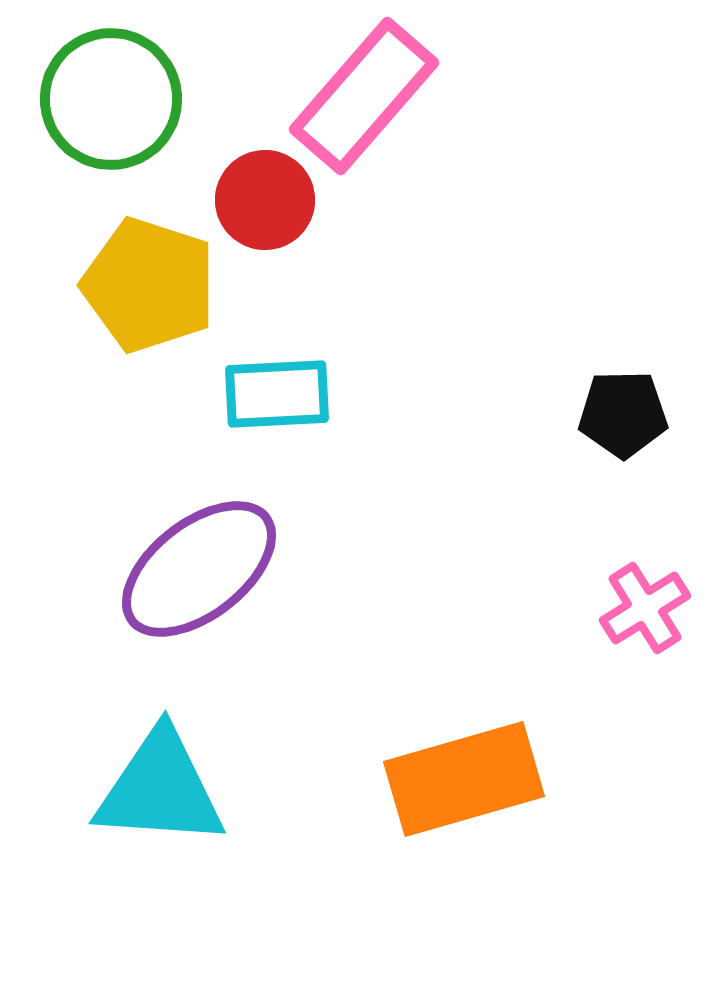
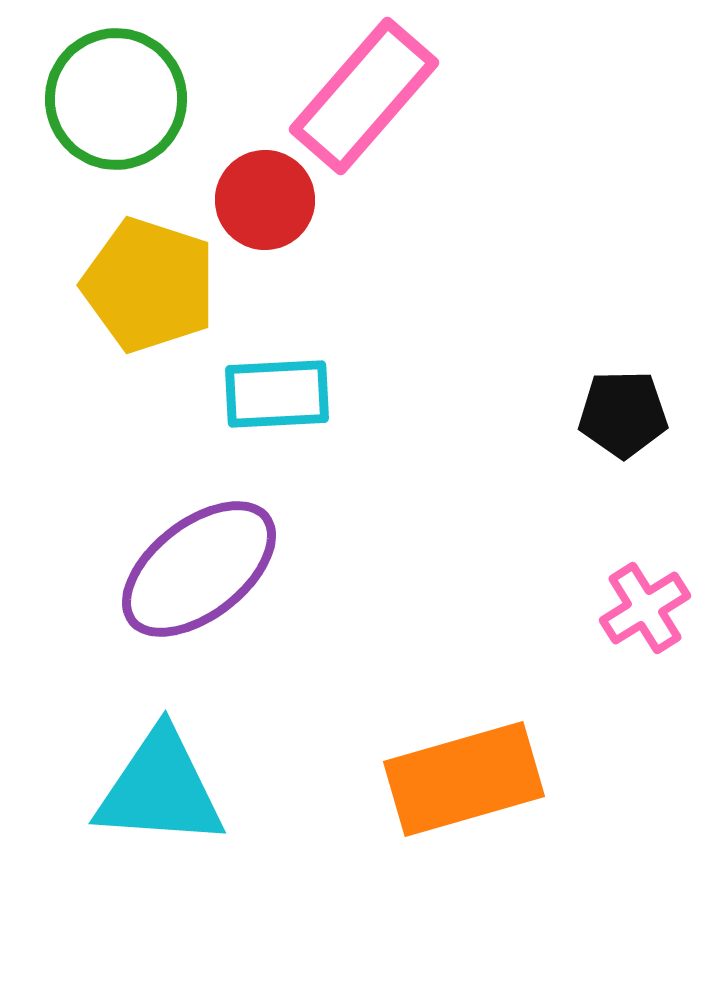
green circle: moved 5 px right
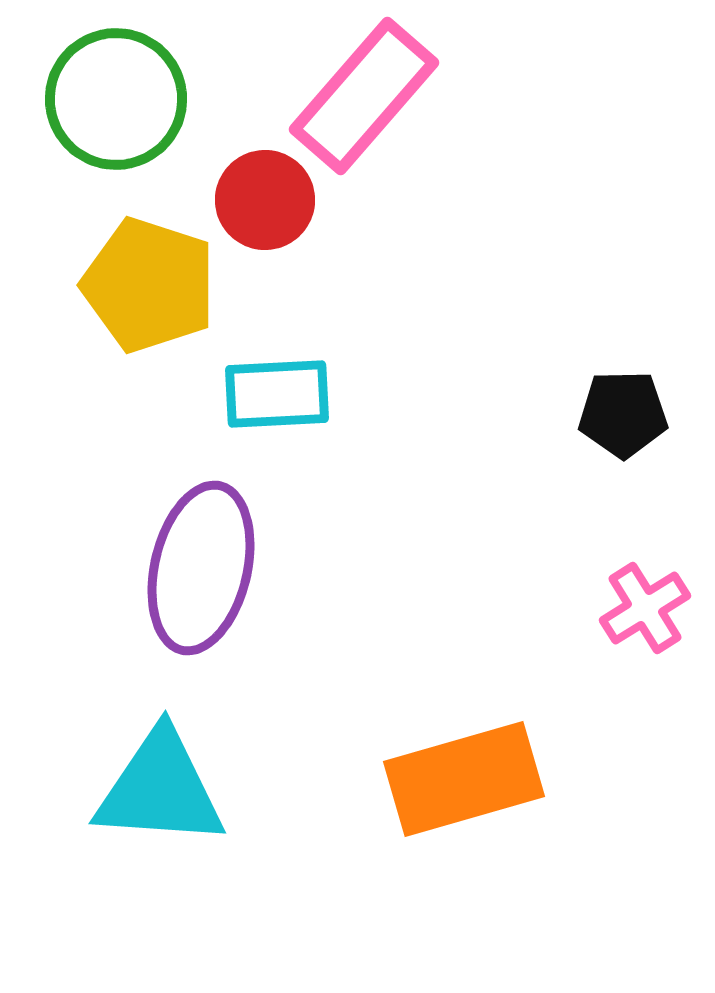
purple ellipse: moved 2 px right, 1 px up; rotated 39 degrees counterclockwise
